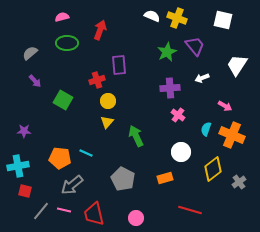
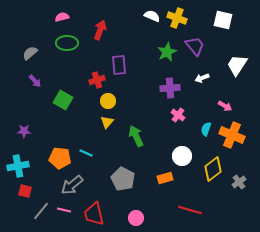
white circle: moved 1 px right, 4 px down
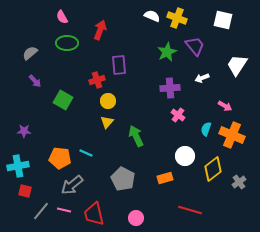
pink semicircle: rotated 104 degrees counterclockwise
white circle: moved 3 px right
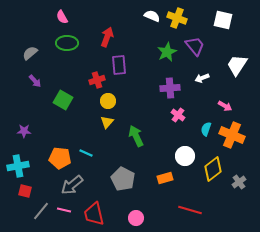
red arrow: moved 7 px right, 7 px down
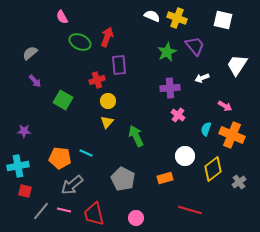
green ellipse: moved 13 px right, 1 px up; rotated 25 degrees clockwise
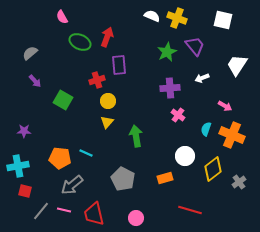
green arrow: rotated 15 degrees clockwise
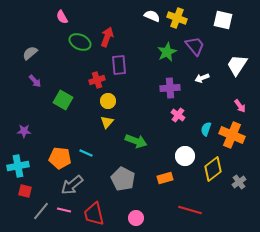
pink arrow: moved 15 px right; rotated 24 degrees clockwise
green arrow: moved 5 px down; rotated 120 degrees clockwise
